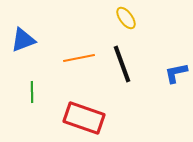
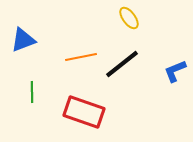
yellow ellipse: moved 3 px right
orange line: moved 2 px right, 1 px up
black line: rotated 72 degrees clockwise
blue L-shape: moved 1 px left, 2 px up; rotated 10 degrees counterclockwise
red rectangle: moved 6 px up
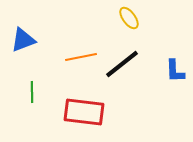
blue L-shape: rotated 70 degrees counterclockwise
red rectangle: rotated 12 degrees counterclockwise
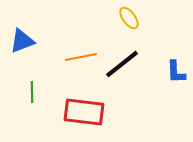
blue triangle: moved 1 px left, 1 px down
blue L-shape: moved 1 px right, 1 px down
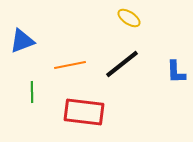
yellow ellipse: rotated 20 degrees counterclockwise
orange line: moved 11 px left, 8 px down
